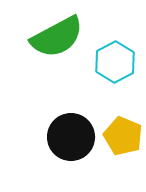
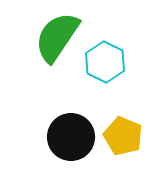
green semicircle: rotated 152 degrees clockwise
cyan hexagon: moved 10 px left; rotated 6 degrees counterclockwise
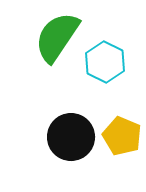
yellow pentagon: moved 1 px left
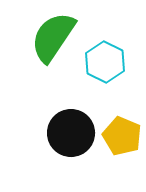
green semicircle: moved 4 px left
black circle: moved 4 px up
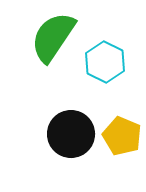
black circle: moved 1 px down
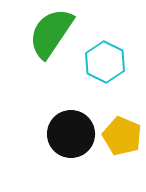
green semicircle: moved 2 px left, 4 px up
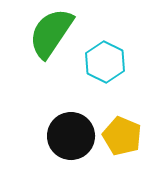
black circle: moved 2 px down
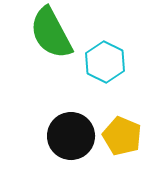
green semicircle: rotated 62 degrees counterclockwise
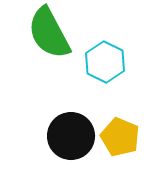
green semicircle: moved 2 px left
yellow pentagon: moved 2 px left, 1 px down
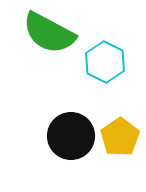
green semicircle: rotated 34 degrees counterclockwise
yellow pentagon: rotated 15 degrees clockwise
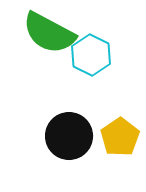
cyan hexagon: moved 14 px left, 7 px up
black circle: moved 2 px left
